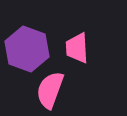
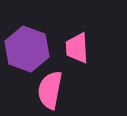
pink semicircle: rotated 9 degrees counterclockwise
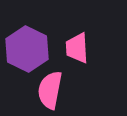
purple hexagon: rotated 6 degrees clockwise
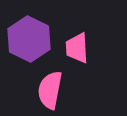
purple hexagon: moved 2 px right, 10 px up
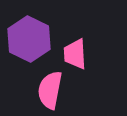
pink trapezoid: moved 2 px left, 6 px down
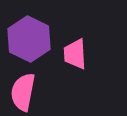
pink semicircle: moved 27 px left, 2 px down
